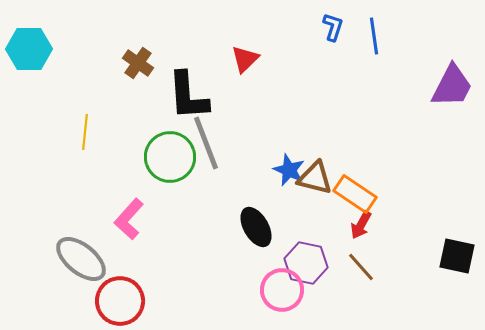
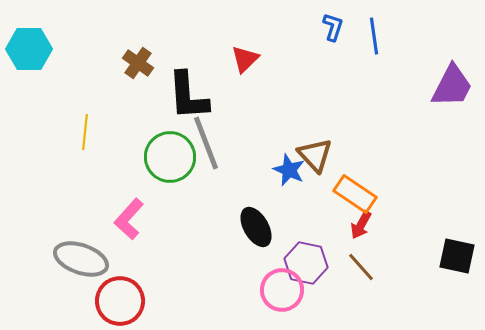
brown triangle: moved 23 px up; rotated 33 degrees clockwise
gray ellipse: rotated 20 degrees counterclockwise
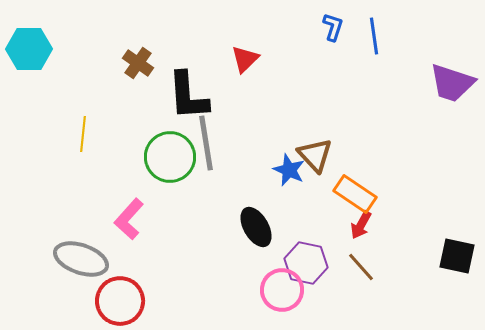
purple trapezoid: moved 3 px up; rotated 81 degrees clockwise
yellow line: moved 2 px left, 2 px down
gray line: rotated 12 degrees clockwise
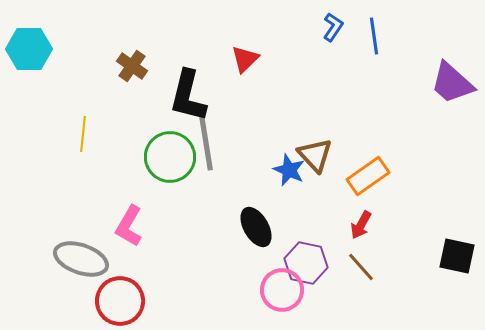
blue L-shape: rotated 16 degrees clockwise
brown cross: moved 6 px left, 3 px down
purple trapezoid: rotated 24 degrees clockwise
black L-shape: rotated 18 degrees clockwise
orange rectangle: moved 13 px right, 18 px up; rotated 69 degrees counterclockwise
pink L-shape: moved 7 px down; rotated 12 degrees counterclockwise
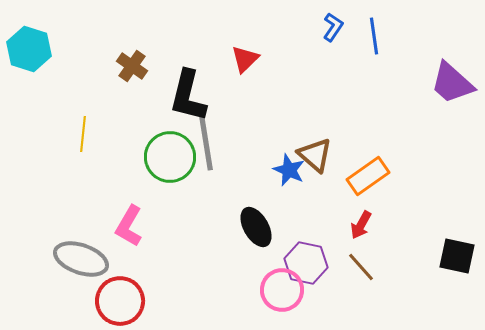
cyan hexagon: rotated 18 degrees clockwise
brown triangle: rotated 6 degrees counterclockwise
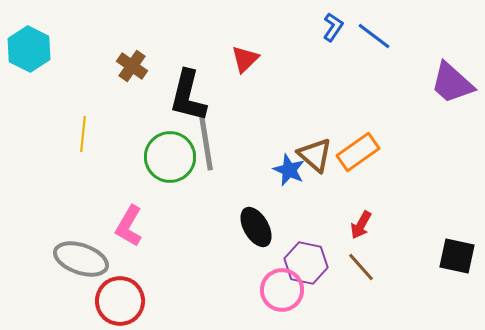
blue line: rotated 45 degrees counterclockwise
cyan hexagon: rotated 9 degrees clockwise
orange rectangle: moved 10 px left, 24 px up
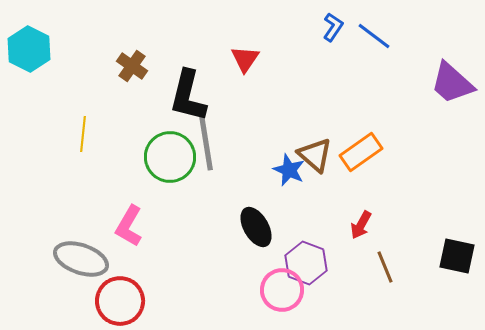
red triangle: rotated 12 degrees counterclockwise
orange rectangle: moved 3 px right
purple hexagon: rotated 9 degrees clockwise
brown line: moved 24 px right; rotated 20 degrees clockwise
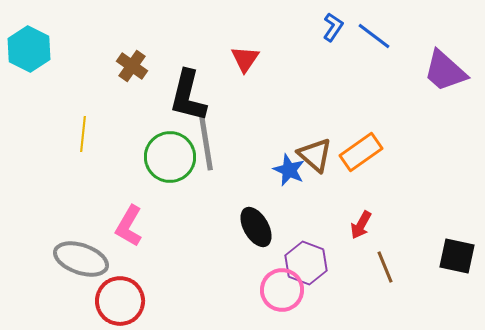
purple trapezoid: moved 7 px left, 12 px up
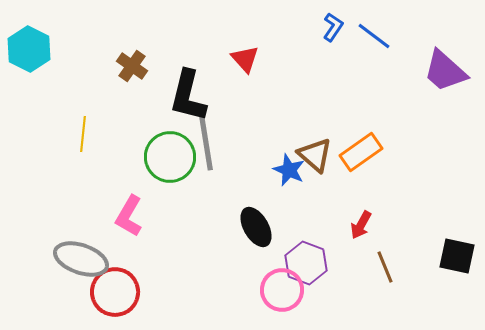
red triangle: rotated 16 degrees counterclockwise
pink L-shape: moved 10 px up
red circle: moved 5 px left, 9 px up
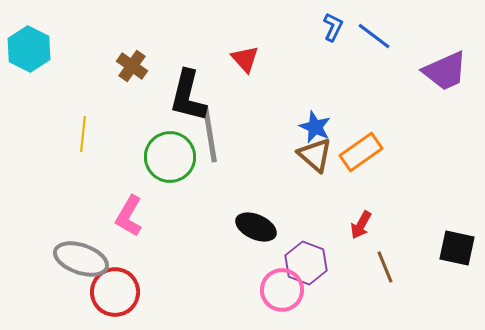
blue L-shape: rotated 8 degrees counterclockwise
purple trapezoid: rotated 66 degrees counterclockwise
gray line: moved 4 px right, 8 px up
blue star: moved 26 px right, 43 px up
black ellipse: rotated 36 degrees counterclockwise
black square: moved 8 px up
